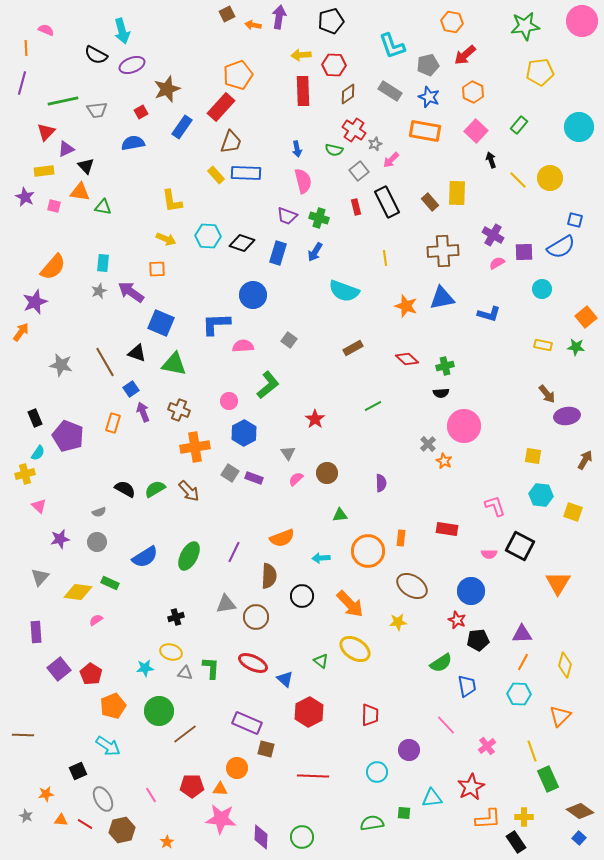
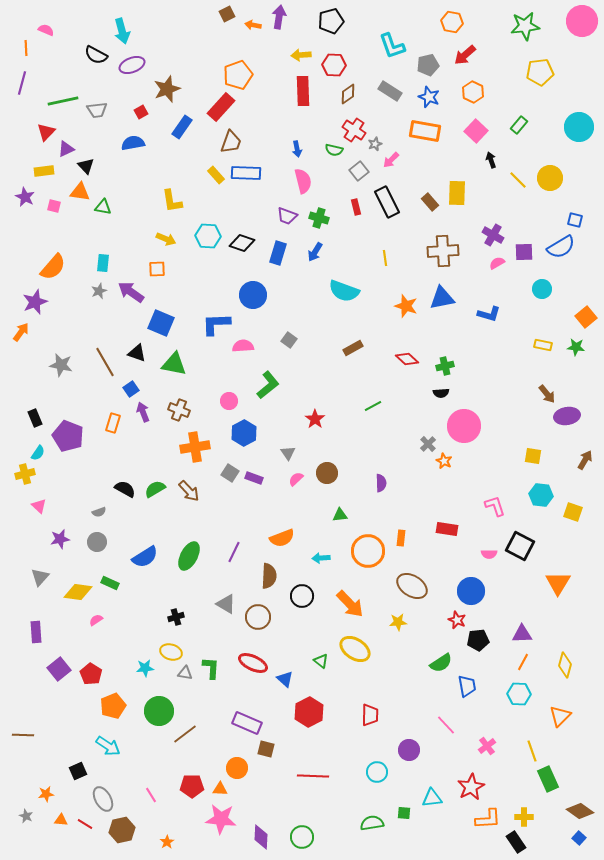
gray triangle at (226, 604): rotated 40 degrees clockwise
brown circle at (256, 617): moved 2 px right
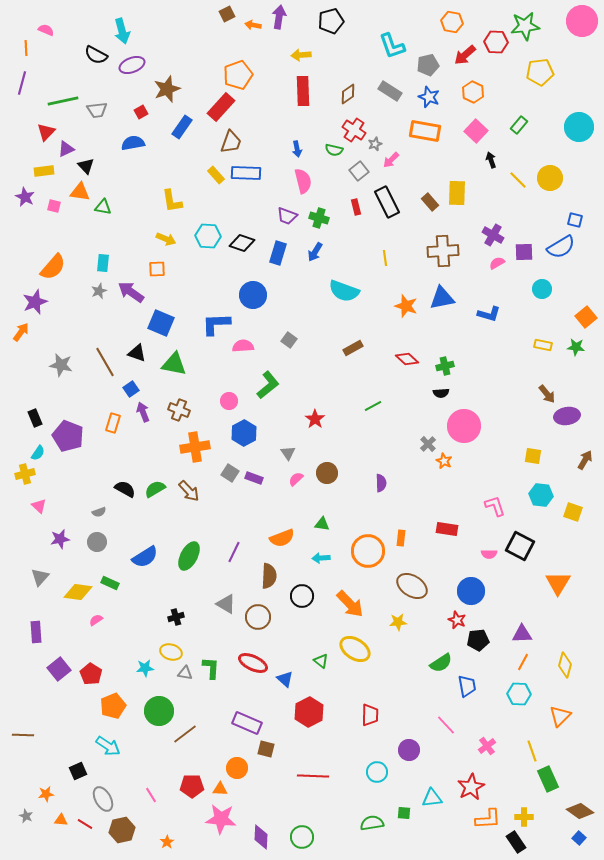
red hexagon at (334, 65): moved 162 px right, 23 px up
green triangle at (340, 515): moved 18 px left, 9 px down; rotated 14 degrees clockwise
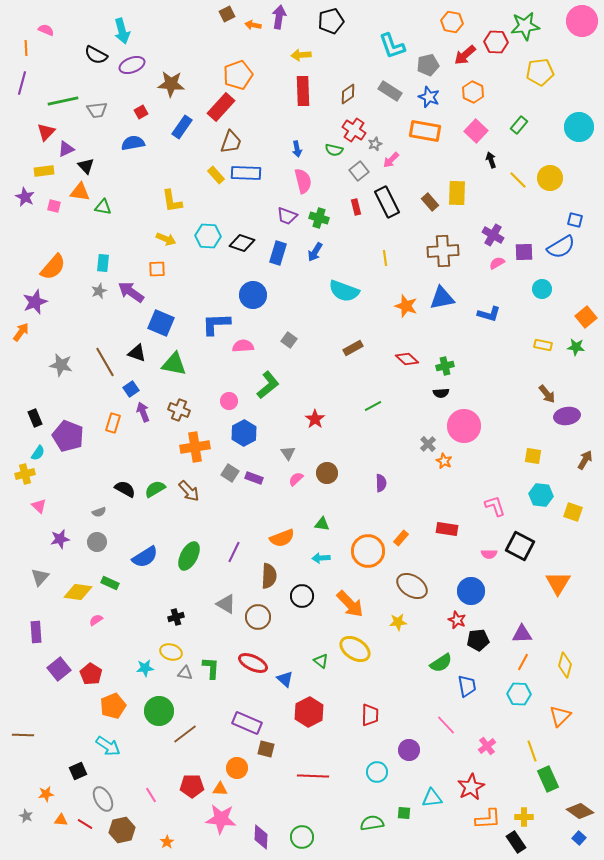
brown star at (167, 89): moved 4 px right, 5 px up; rotated 24 degrees clockwise
orange rectangle at (401, 538): rotated 35 degrees clockwise
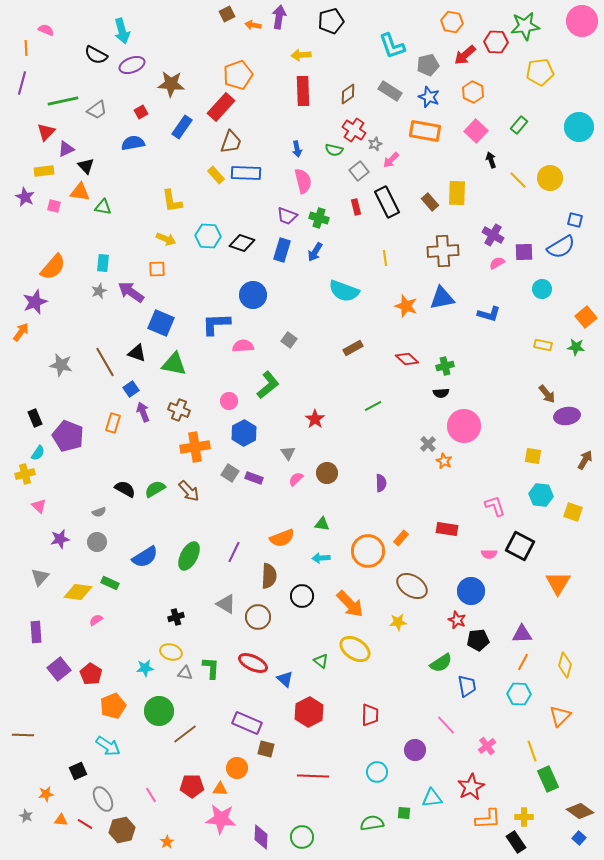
gray trapezoid at (97, 110): rotated 30 degrees counterclockwise
blue rectangle at (278, 253): moved 4 px right, 3 px up
purple circle at (409, 750): moved 6 px right
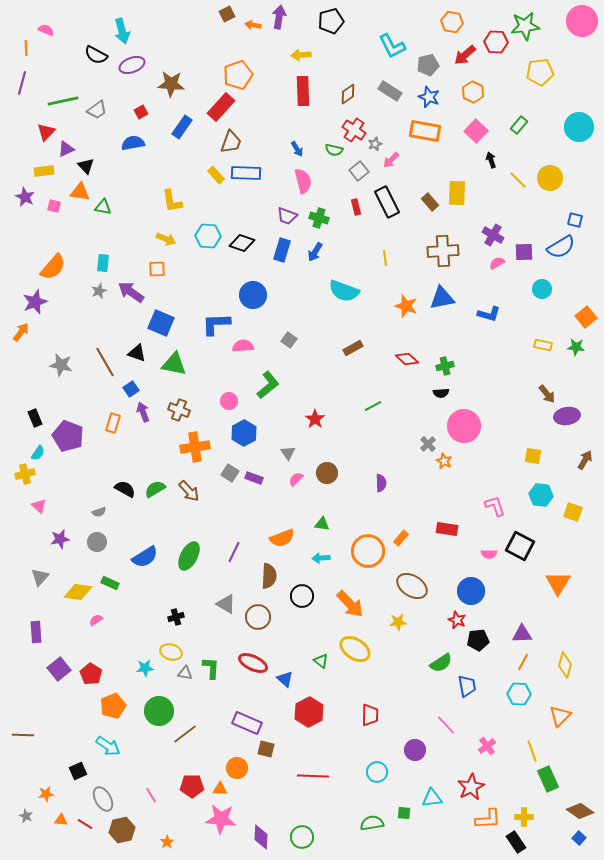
cyan L-shape at (392, 46): rotated 8 degrees counterclockwise
blue arrow at (297, 149): rotated 21 degrees counterclockwise
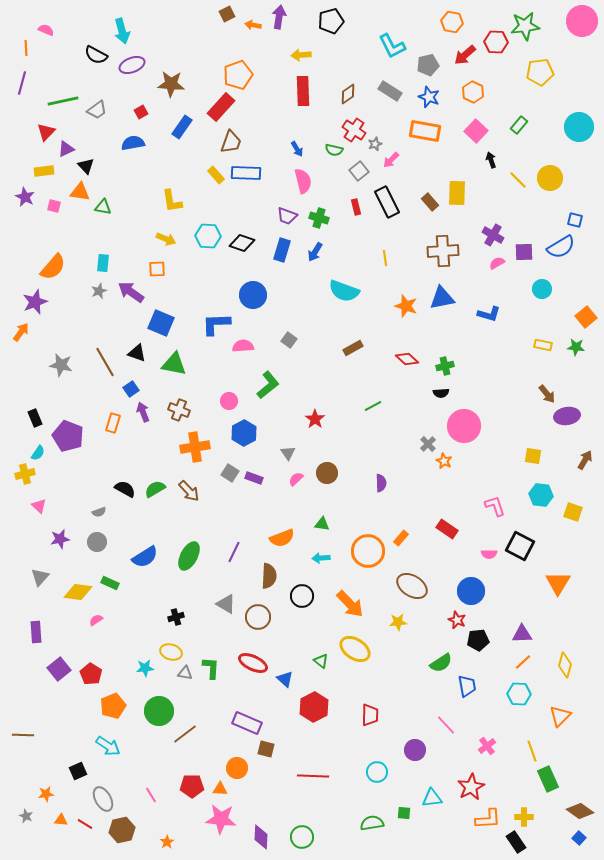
red rectangle at (447, 529): rotated 25 degrees clockwise
orange line at (523, 662): rotated 18 degrees clockwise
red hexagon at (309, 712): moved 5 px right, 5 px up
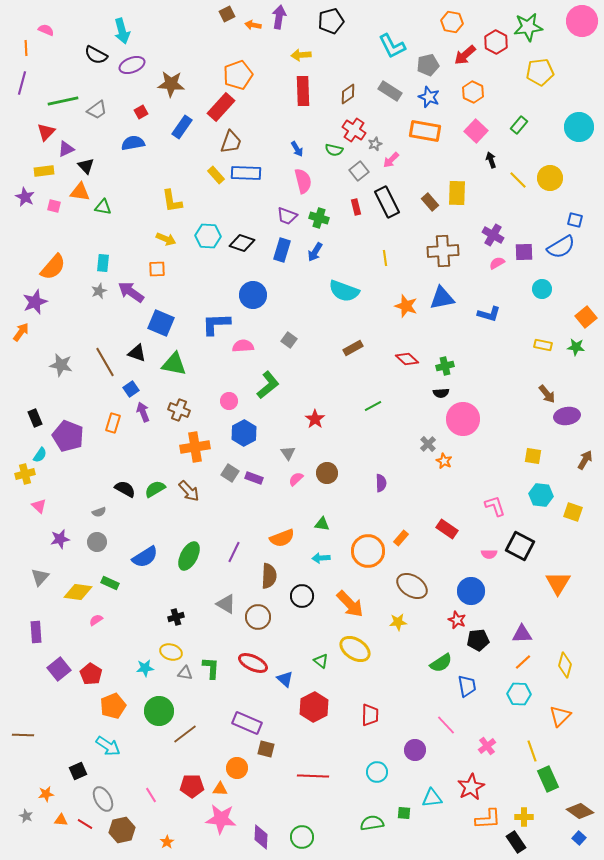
green star at (525, 26): moved 3 px right, 1 px down
red hexagon at (496, 42): rotated 25 degrees clockwise
pink circle at (464, 426): moved 1 px left, 7 px up
cyan semicircle at (38, 453): moved 2 px right, 2 px down
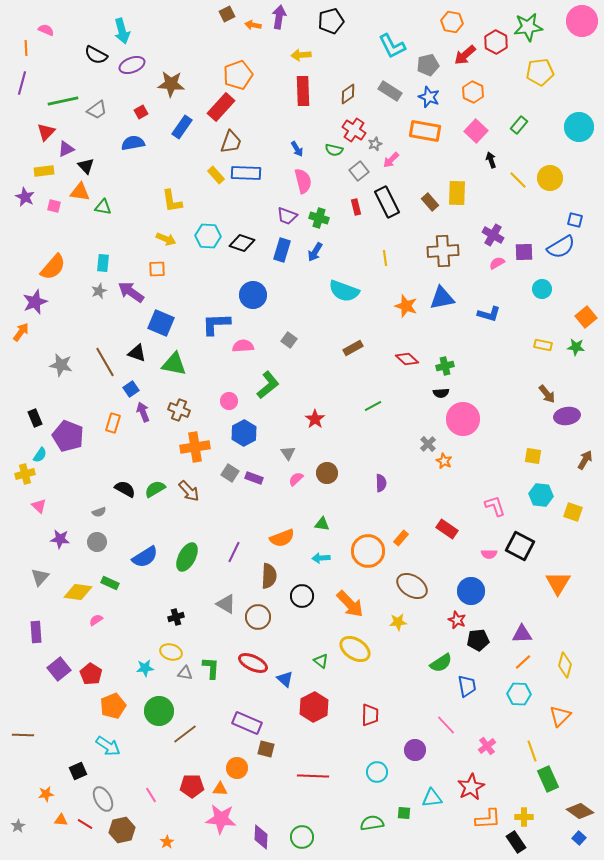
purple star at (60, 539): rotated 18 degrees clockwise
green ellipse at (189, 556): moved 2 px left, 1 px down
gray star at (26, 816): moved 8 px left, 10 px down; rotated 16 degrees clockwise
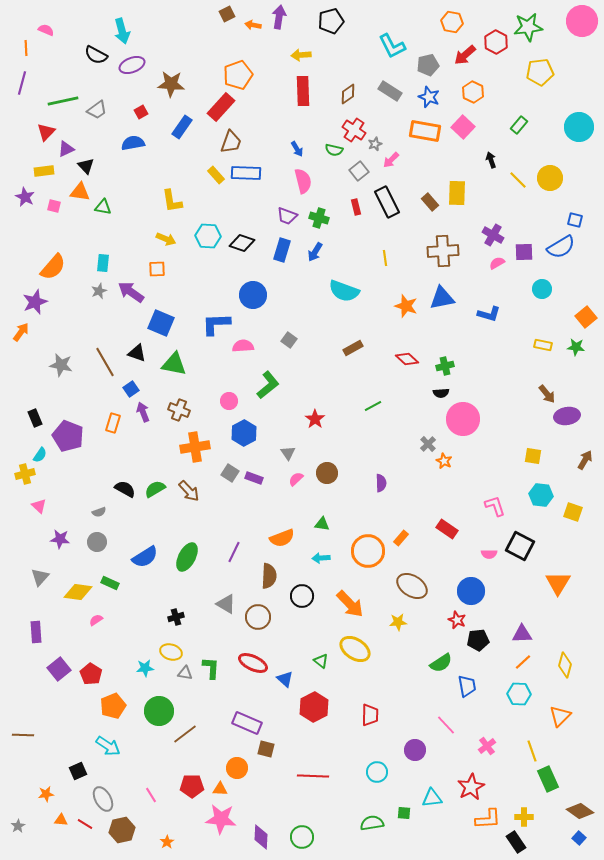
pink square at (476, 131): moved 13 px left, 4 px up
